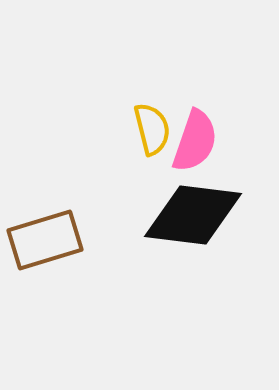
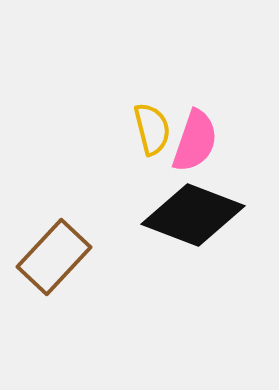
black diamond: rotated 14 degrees clockwise
brown rectangle: moved 9 px right, 17 px down; rotated 30 degrees counterclockwise
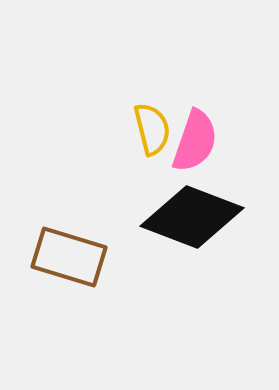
black diamond: moved 1 px left, 2 px down
brown rectangle: moved 15 px right; rotated 64 degrees clockwise
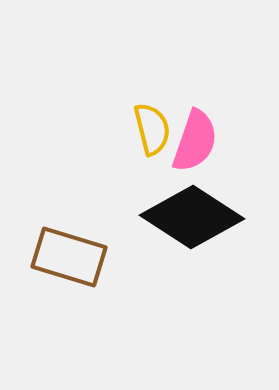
black diamond: rotated 12 degrees clockwise
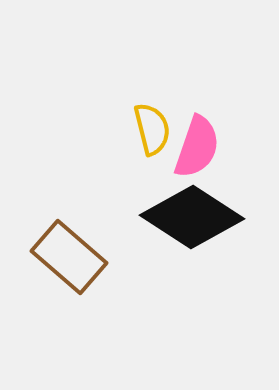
pink semicircle: moved 2 px right, 6 px down
brown rectangle: rotated 24 degrees clockwise
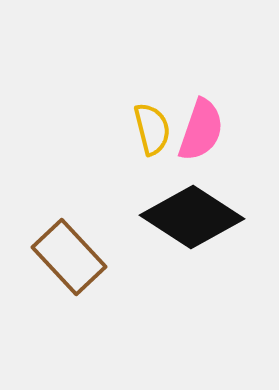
pink semicircle: moved 4 px right, 17 px up
brown rectangle: rotated 6 degrees clockwise
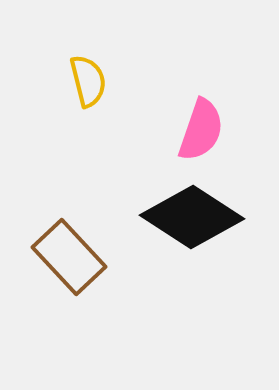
yellow semicircle: moved 64 px left, 48 px up
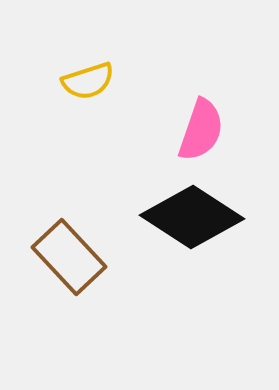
yellow semicircle: rotated 86 degrees clockwise
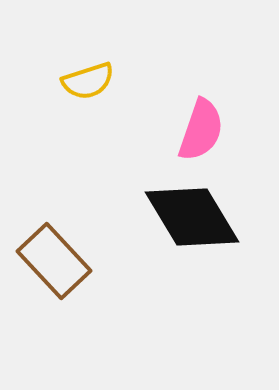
black diamond: rotated 26 degrees clockwise
brown rectangle: moved 15 px left, 4 px down
